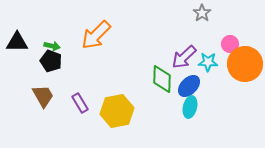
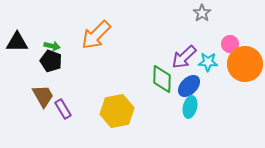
purple rectangle: moved 17 px left, 6 px down
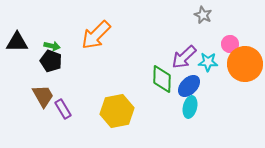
gray star: moved 1 px right, 2 px down; rotated 12 degrees counterclockwise
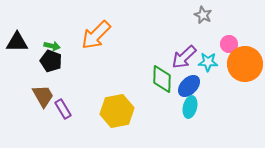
pink circle: moved 1 px left
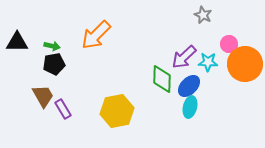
black pentagon: moved 3 px right, 3 px down; rotated 30 degrees counterclockwise
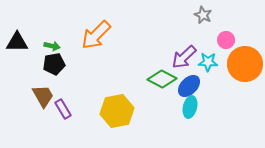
pink circle: moved 3 px left, 4 px up
green diamond: rotated 64 degrees counterclockwise
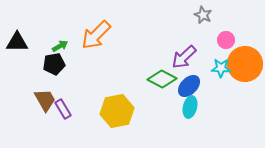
green arrow: moved 8 px right; rotated 42 degrees counterclockwise
cyan star: moved 13 px right, 6 px down
brown trapezoid: moved 2 px right, 4 px down
